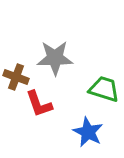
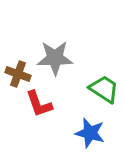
brown cross: moved 2 px right, 3 px up
green trapezoid: rotated 16 degrees clockwise
blue star: moved 2 px right, 1 px down; rotated 12 degrees counterclockwise
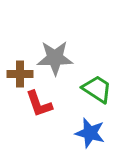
brown cross: moved 2 px right; rotated 20 degrees counterclockwise
green trapezoid: moved 7 px left
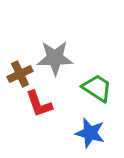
brown cross: rotated 25 degrees counterclockwise
green trapezoid: moved 1 px up
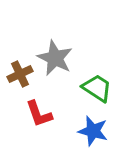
gray star: rotated 27 degrees clockwise
red L-shape: moved 10 px down
blue star: moved 3 px right, 2 px up
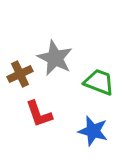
green trapezoid: moved 2 px right, 6 px up; rotated 12 degrees counterclockwise
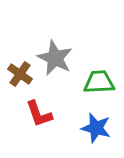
brown cross: rotated 30 degrees counterclockwise
green trapezoid: rotated 24 degrees counterclockwise
blue star: moved 3 px right, 3 px up
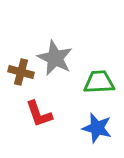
brown cross: moved 1 px right, 2 px up; rotated 20 degrees counterclockwise
blue star: moved 1 px right
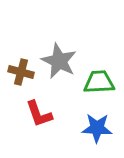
gray star: moved 4 px right, 3 px down
blue star: rotated 12 degrees counterclockwise
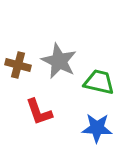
brown cross: moved 3 px left, 7 px up
green trapezoid: rotated 16 degrees clockwise
red L-shape: moved 2 px up
